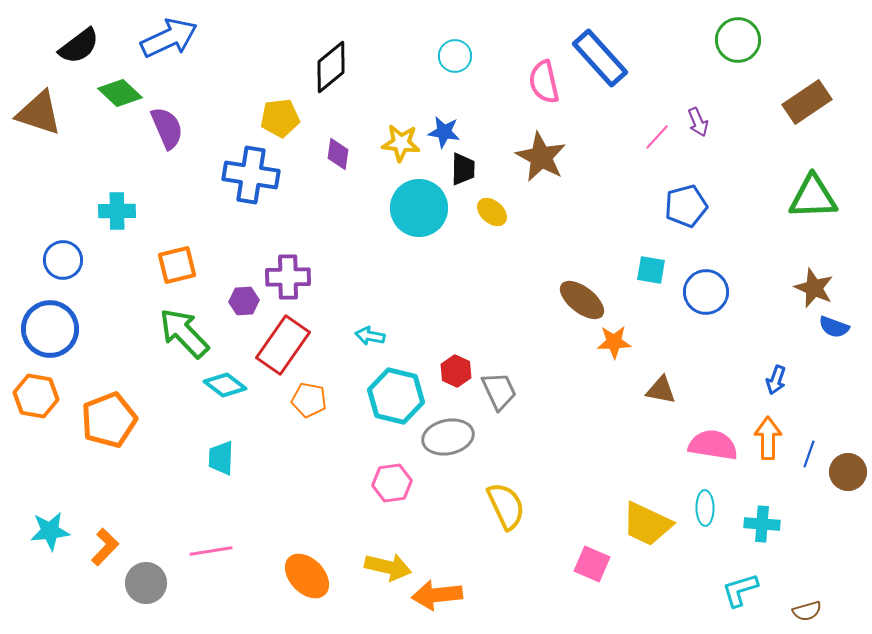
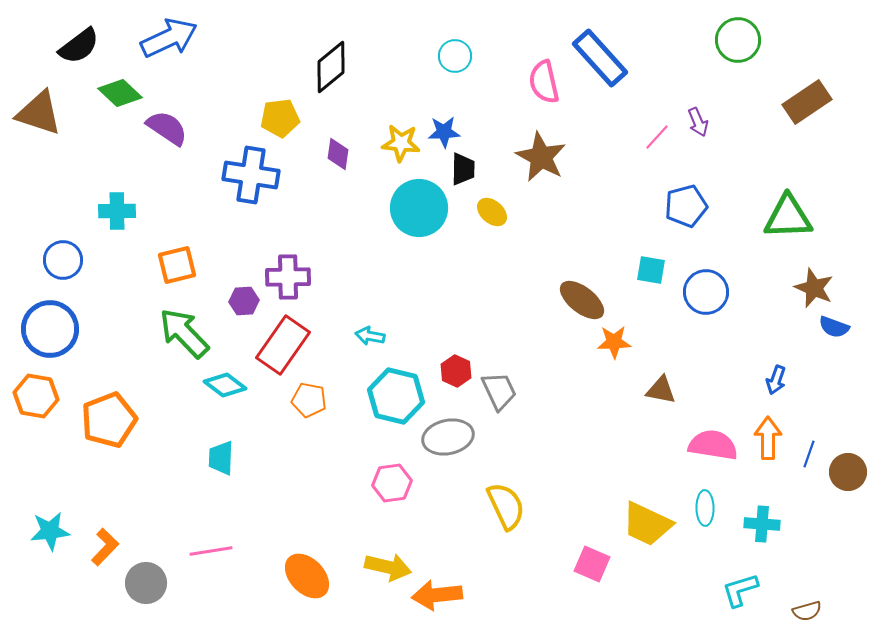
purple semicircle at (167, 128): rotated 33 degrees counterclockwise
blue star at (444, 132): rotated 12 degrees counterclockwise
green triangle at (813, 197): moved 25 px left, 20 px down
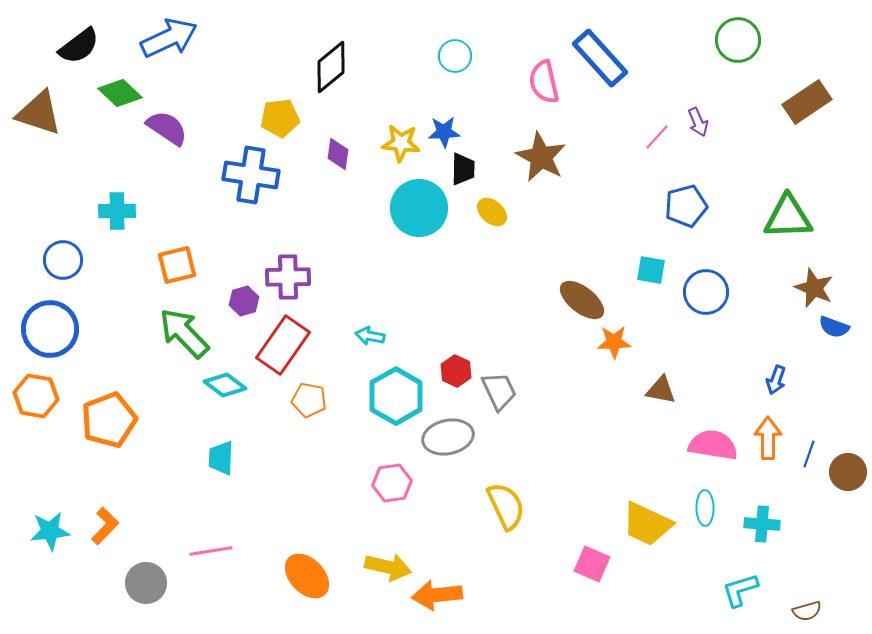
purple hexagon at (244, 301): rotated 12 degrees counterclockwise
cyan hexagon at (396, 396): rotated 16 degrees clockwise
orange L-shape at (105, 547): moved 21 px up
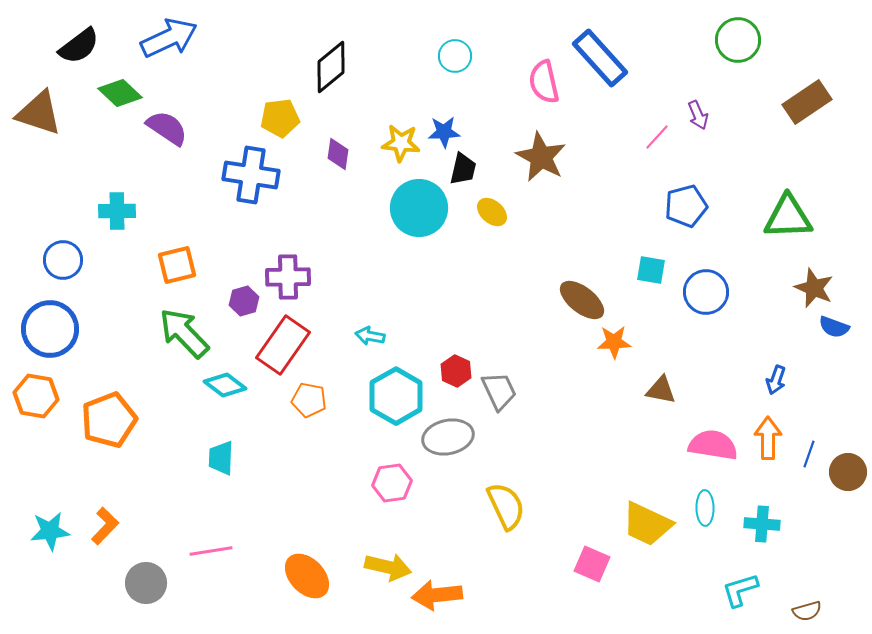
purple arrow at (698, 122): moved 7 px up
black trapezoid at (463, 169): rotated 12 degrees clockwise
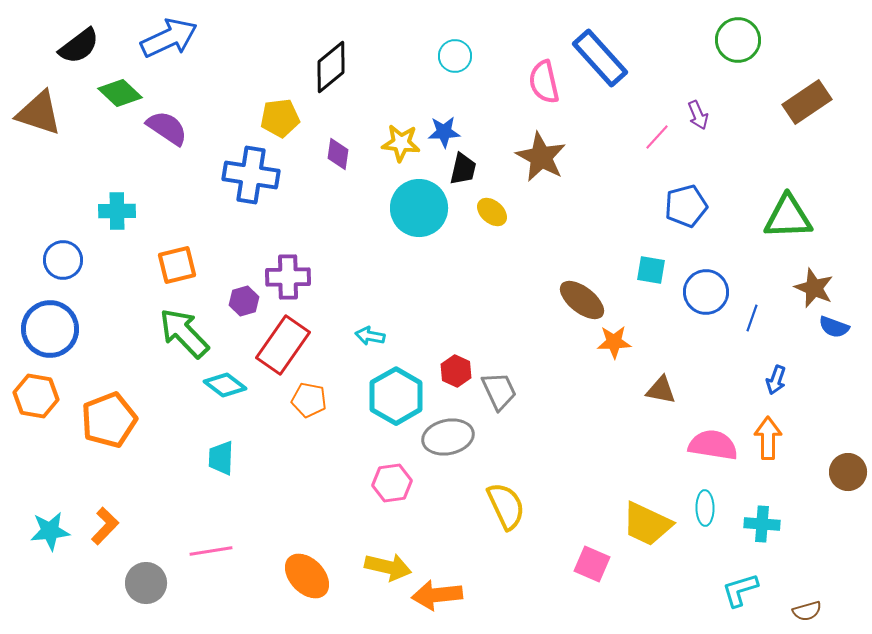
blue line at (809, 454): moved 57 px left, 136 px up
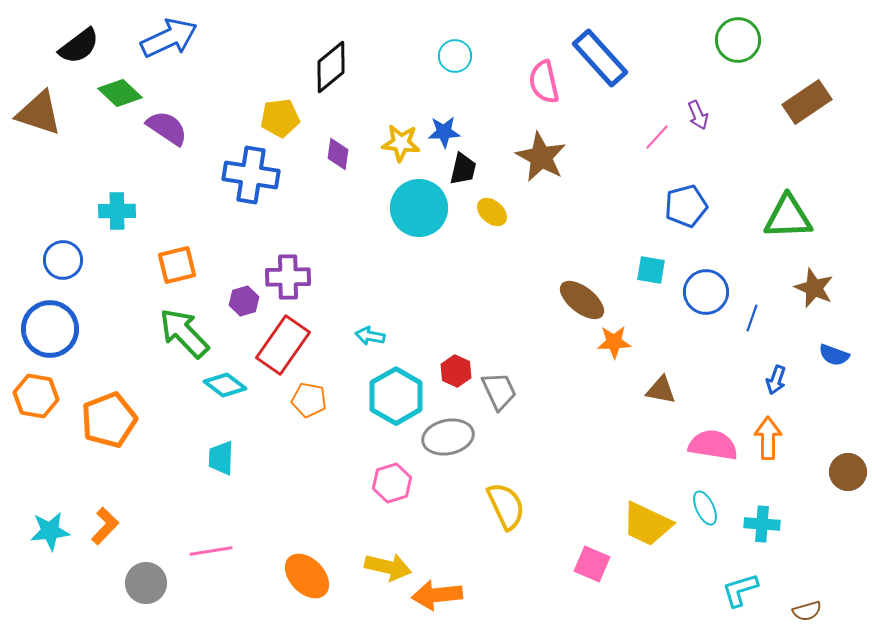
blue semicircle at (834, 327): moved 28 px down
pink hexagon at (392, 483): rotated 9 degrees counterclockwise
cyan ellipse at (705, 508): rotated 24 degrees counterclockwise
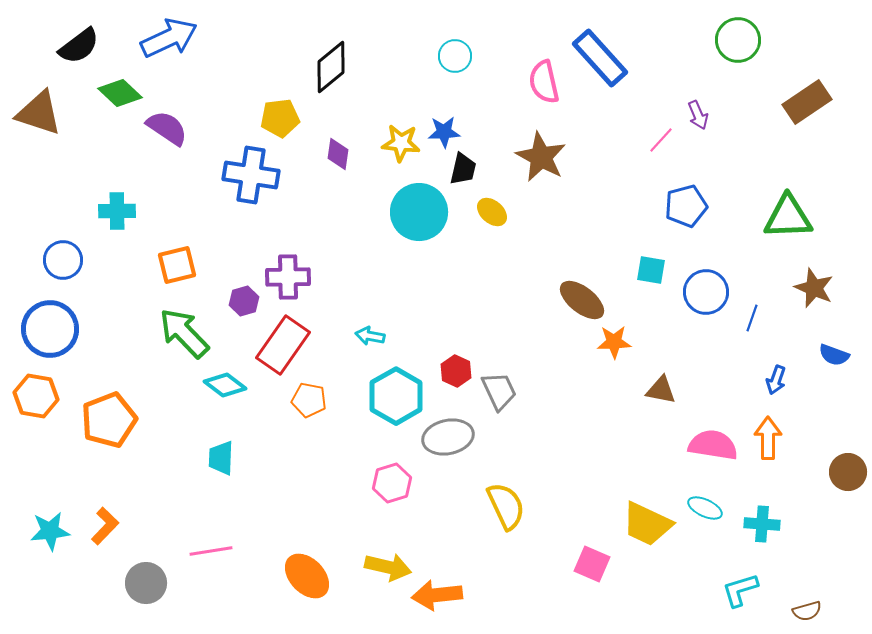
pink line at (657, 137): moved 4 px right, 3 px down
cyan circle at (419, 208): moved 4 px down
cyan ellipse at (705, 508): rotated 40 degrees counterclockwise
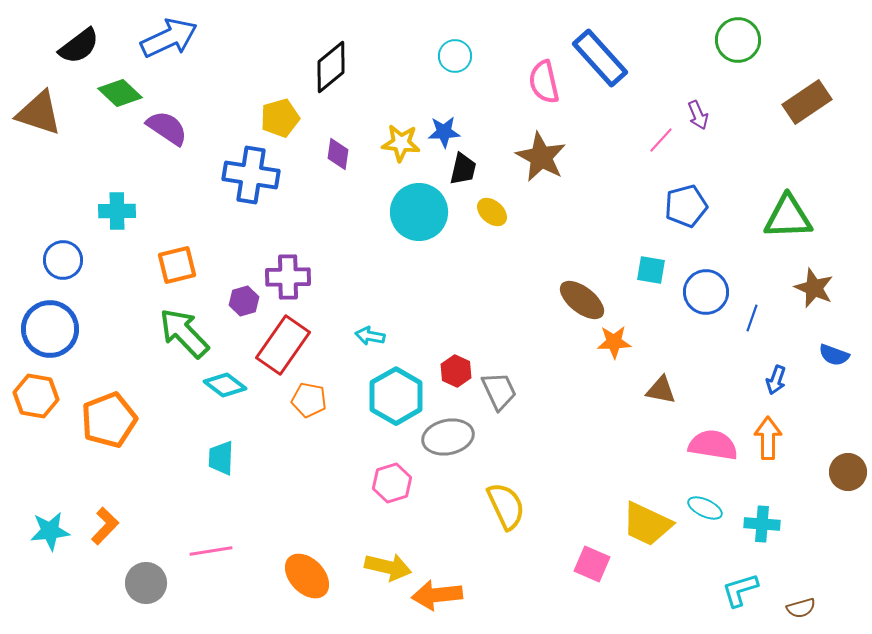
yellow pentagon at (280, 118): rotated 9 degrees counterclockwise
brown semicircle at (807, 611): moved 6 px left, 3 px up
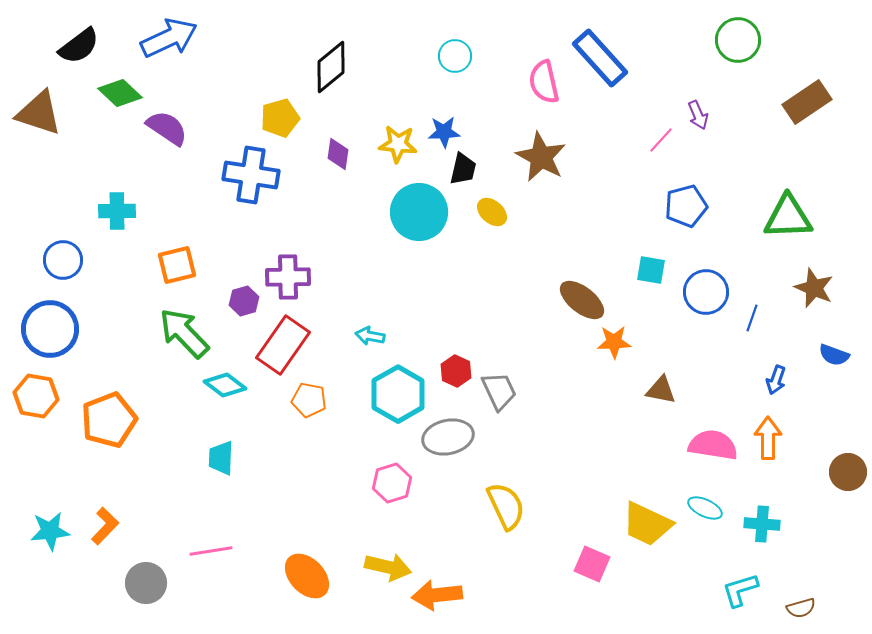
yellow star at (401, 143): moved 3 px left, 1 px down
cyan hexagon at (396, 396): moved 2 px right, 2 px up
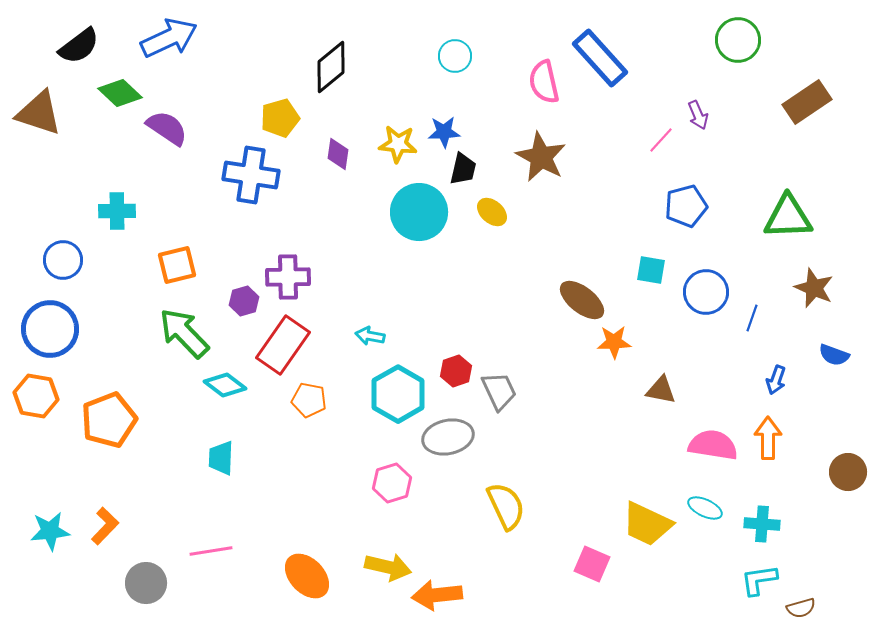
red hexagon at (456, 371): rotated 16 degrees clockwise
cyan L-shape at (740, 590): moved 19 px right, 10 px up; rotated 9 degrees clockwise
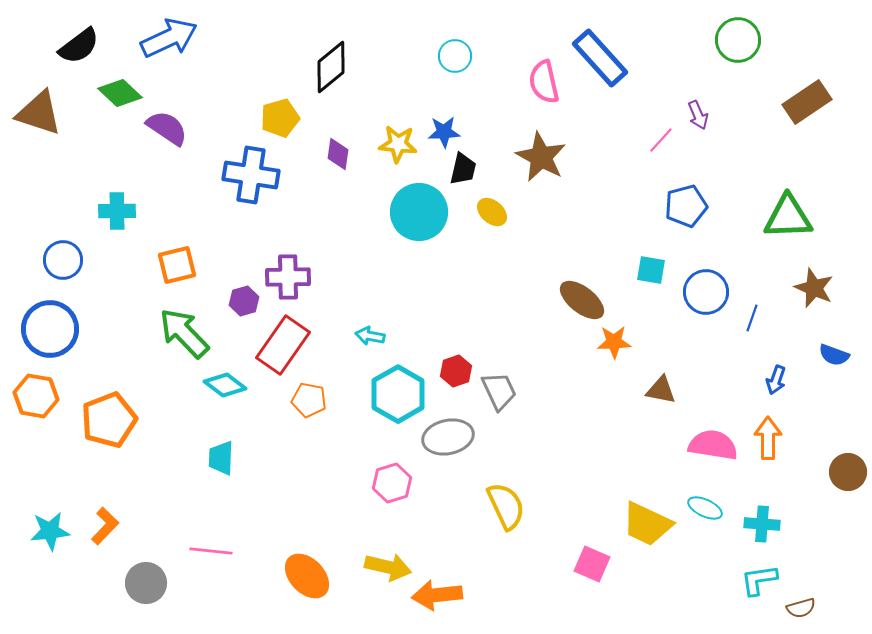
pink line at (211, 551): rotated 15 degrees clockwise
